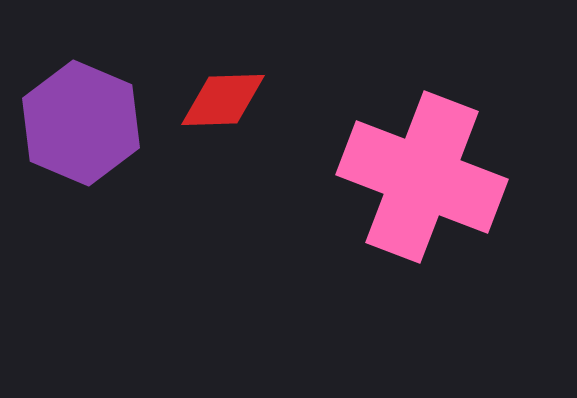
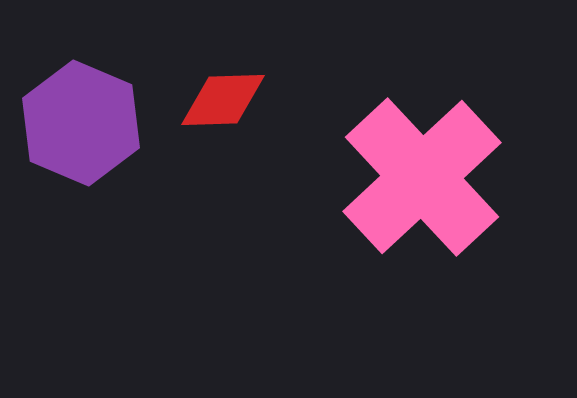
pink cross: rotated 26 degrees clockwise
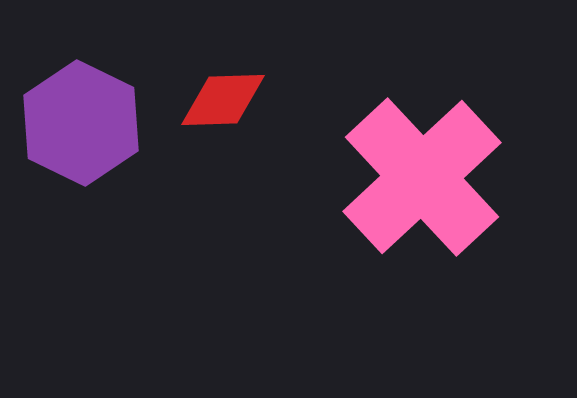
purple hexagon: rotated 3 degrees clockwise
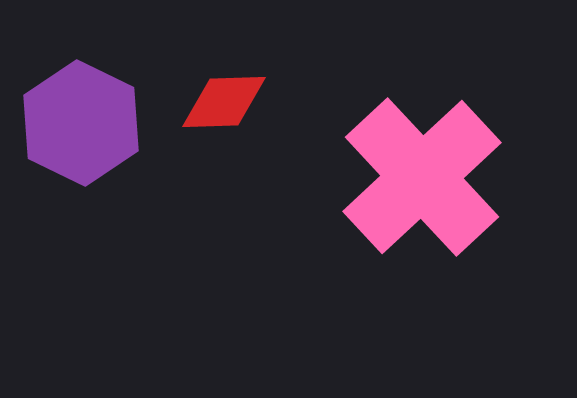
red diamond: moved 1 px right, 2 px down
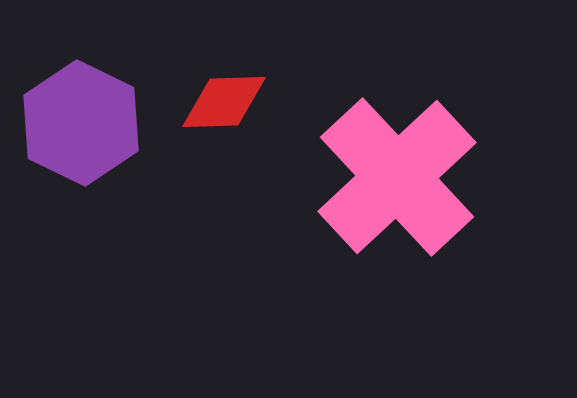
pink cross: moved 25 px left
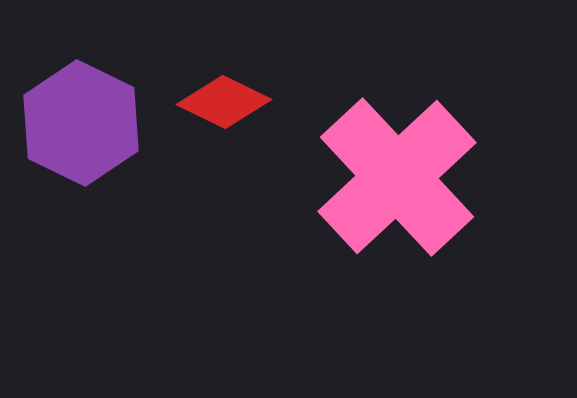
red diamond: rotated 28 degrees clockwise
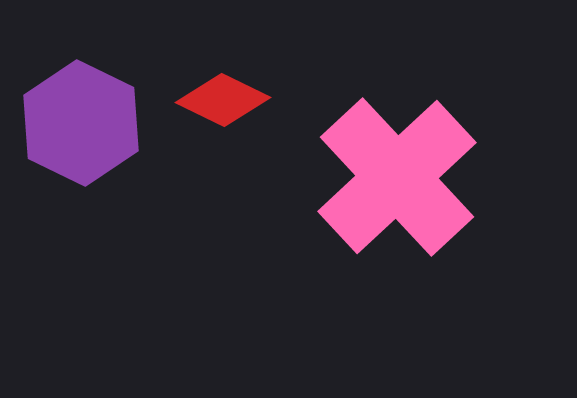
red diamond: moved 1 px left, 2 px up
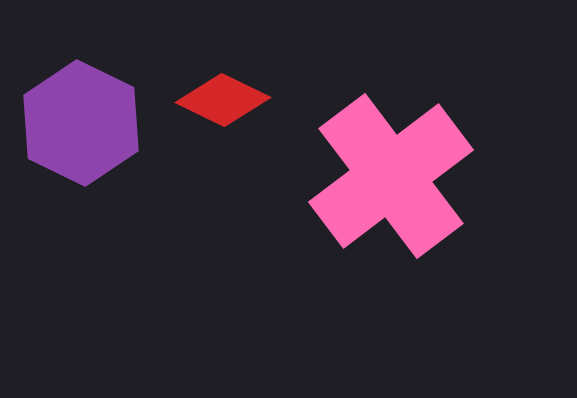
pink cross: moved 6 px left, 1 px up; rotated 6 degrees clockwise
